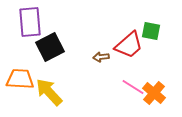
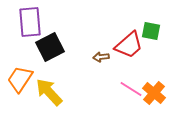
orange trapezoid: rotated 60 degrees counterclockwise
pink line: moved 2 px left, 2 px down
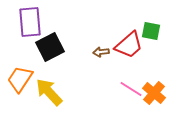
brown arrow: moved 5 px up
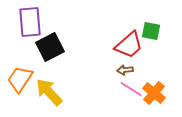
brown arrow: moved 24 px right, 18 px down
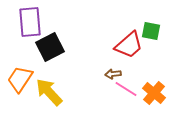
brown arrow: moved 12 px left, 4 px down
pink line: moved 5 px left
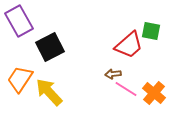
purple rectangle: moved 11 px left, 1 px up; rotated 24 degrees counterclockwise
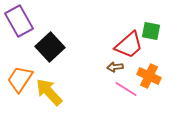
black square: rotated 16 degrees counterclockwise
brown arrow: moved 2 px right, 7 px up
orange cross: moved 5 px left, 17 px up; rotated 15 degrees counterclockwise
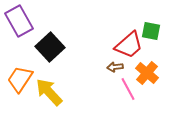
orange cross: moved 2 px left, 3 px up; rotated 15 degrees clockwise
pink line: moved 2 px right; rotated 30 degrees clockwise
